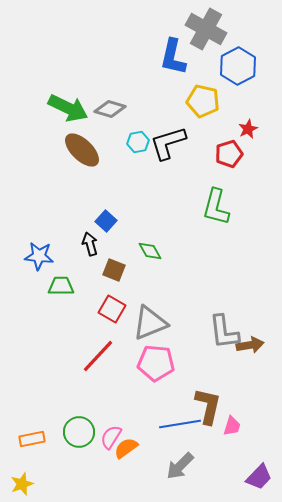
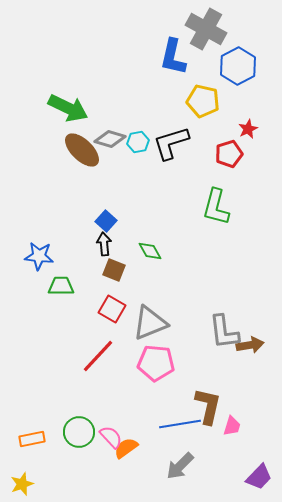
gray diamond: moved 30 px down
black L-shape: moved 3 px right
black arrow: moved 14 px right; rotated 10 degrees clockwise
pink semicircle: rotated 105 degrees clockwise
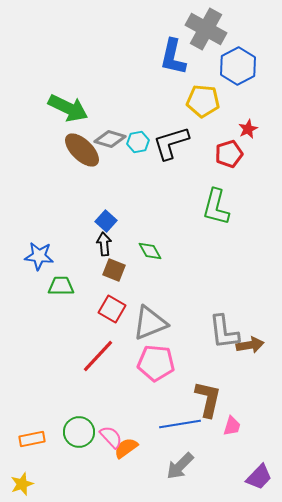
yellow pentagon: rotated 8 degrees counterclockwise
brown L-shape: moved 7 px up
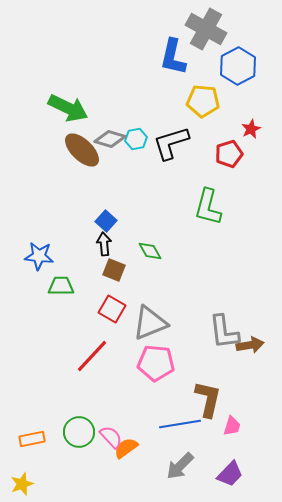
red star: moved 3 px right
cyan hexagon: moved 2 px left, 3 px up
green L-shape: moved 8 px left
red line: moved 6 px left
purple trapezoid: moved 29 px left, 3 px up
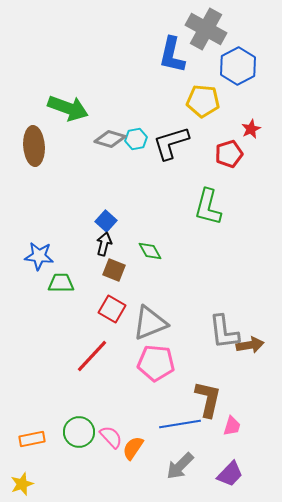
blue L-shape: moved 1 px left, 2 px up
green arrow: rotated 6 degrees counterclockwise
brown ellipse: moved 48 px left, 4 px up; rotated 42 degrees clockwise
black arrow: rotated 20 degrees clockwise
green trapezoid: moved 3 px up
orange semicircle: moved 7 px right; rotated 20 degrees counterclockwise
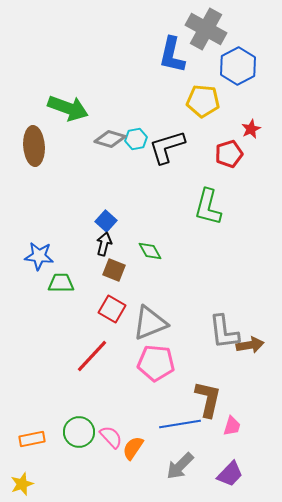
black L-shape: moved 4 px left, 4 px down
